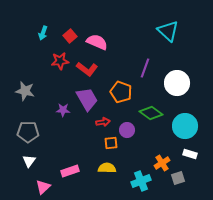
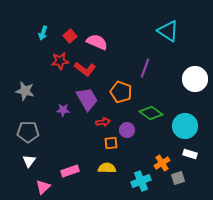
cyan triangle: rotated 10 degrees counterclockwise
red L-shape: moved 2 px left
white circle: moved 18 px right, 4 px up
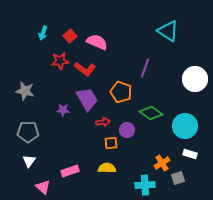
cyan cross: moved 4 px right, 4 px down; rotated 18 degrees clockwise
pink triangle: rotated 35 degrees counterclockwise
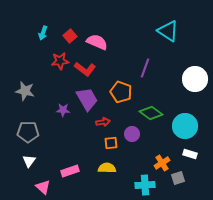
purple circle: moved 5 px right, 4 px down
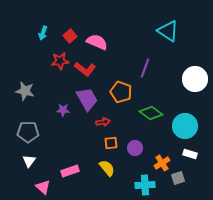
purple circle: moved 3 px right, 14 px down
yellow semicircle: rotated 48 degrees clockwise
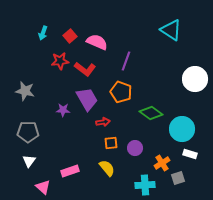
cyan triangle: moved 3 px right, 1 px up
purple line: moved 19 px left, 7 px up
cyan circle: moved 3 px left, 3 px down
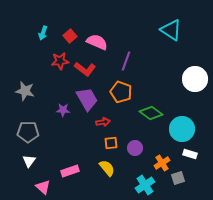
cyan cross: rotated 30 degrees counterclockwise
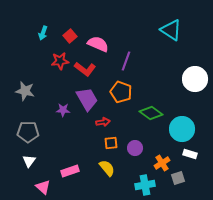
pink semicircle: moved 1 px right, 2 px down
cyan cross: rotated 24 degrees clockwise
